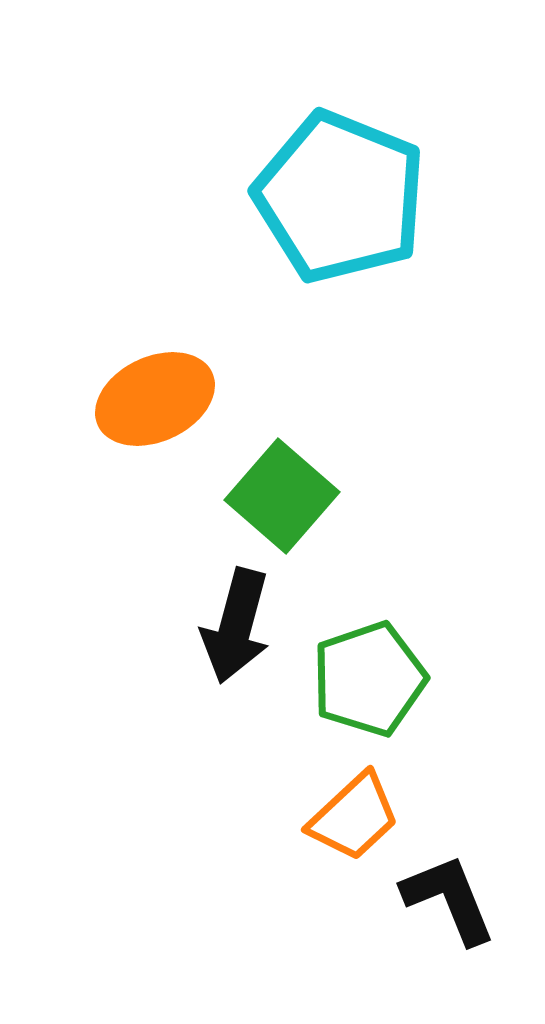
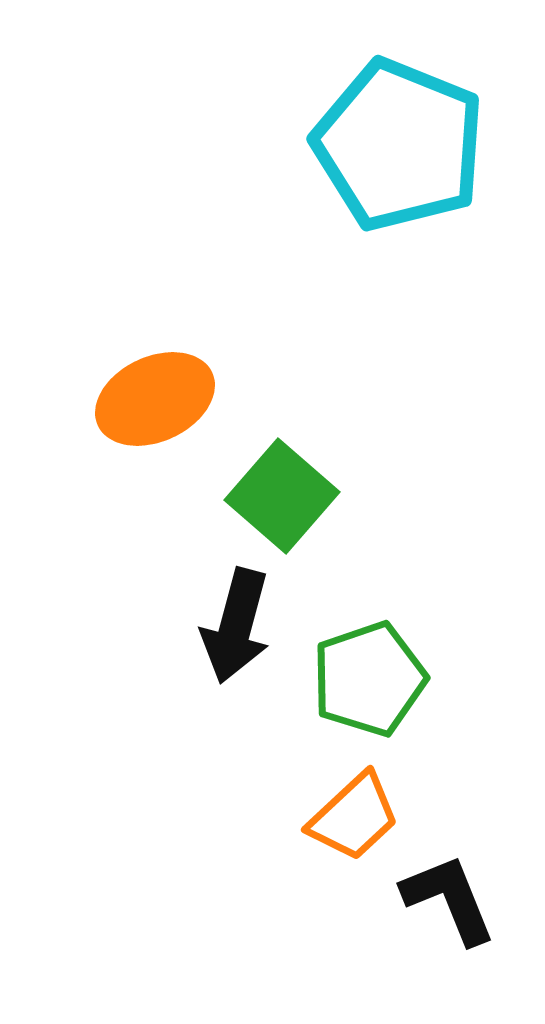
cyan pentagon: moved 59 px right, 52 px up
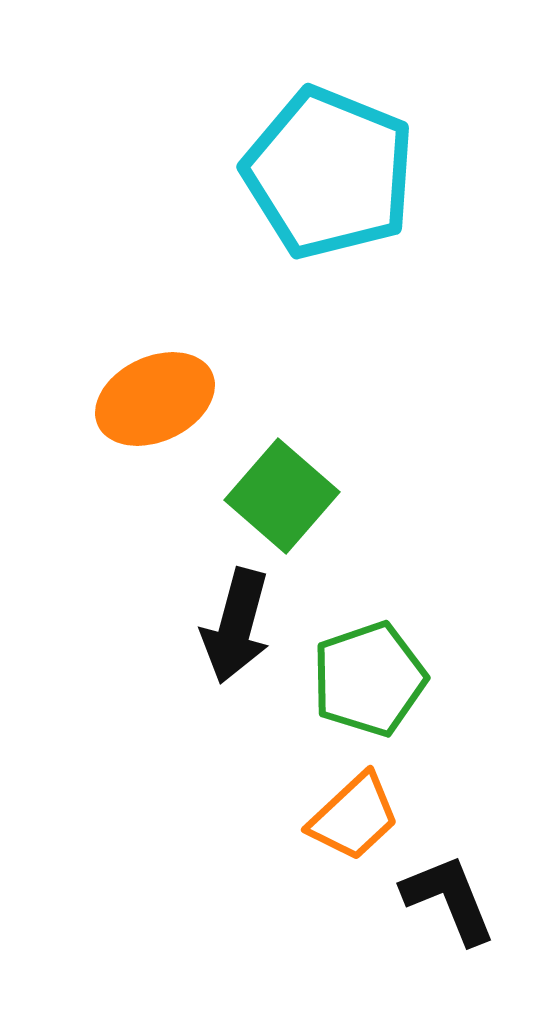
cyan pentagon: moved 70 px left, 28 px down
